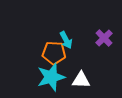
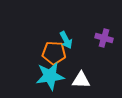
purple cross: rotated 30 degrees counterclockwise
cyan star: moved 1 px left, 1 px up; rotated 8 degrees clockwise
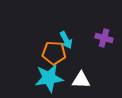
cyan star: moved 1 px left, 2 px down
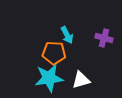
cyan arrow: moved 1 px right, 5 px up
white triangle: rotated 18 degrees counterclockwise
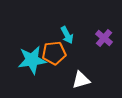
purple cross: rotated 24 degrees clockwise
orange pentagon: rotated 10 degrees counterclockwise
cyan star: moved 17 px left, 18 px up
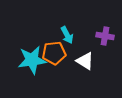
purple cross: moved 1 px right, 2 px up; rotated 30 degrees counterclockwise
white triangle: moved 4 px right, 19 px up; rotated 48 degrees clockwise
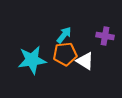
cyan arrow: moved 3 px left; rotated 114 degrees counterclockwise
orange pentagon: moved 11 px right, 1 px down
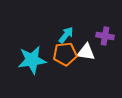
cyan arrow: moved 2 px right
white triangle: moved 1 px right, 9 px up; rotated 24 degrees counterclockwise
